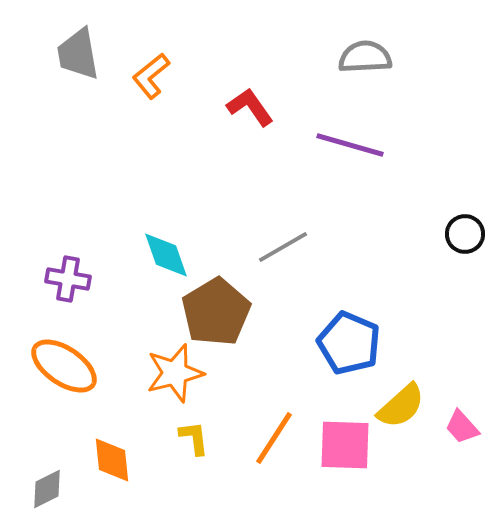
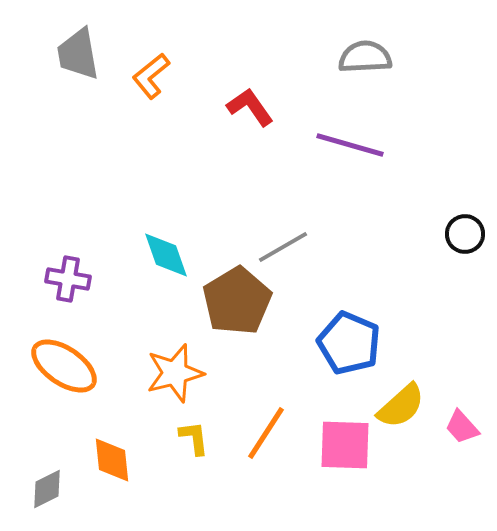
brown pentagon: moved 21 px right, 11 px up
orange line: moved 8 px left, 5 px up
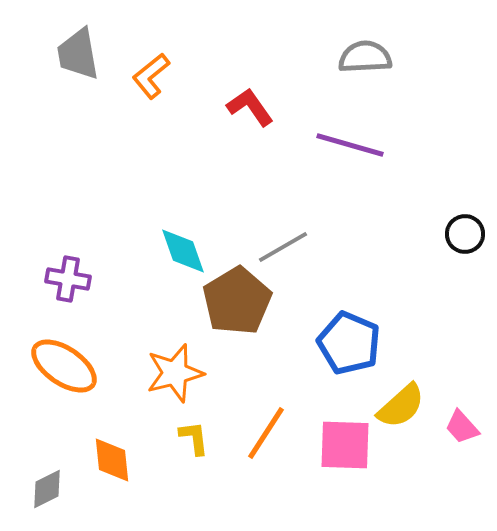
cyan diamond: moved 17 px right, 4 px up
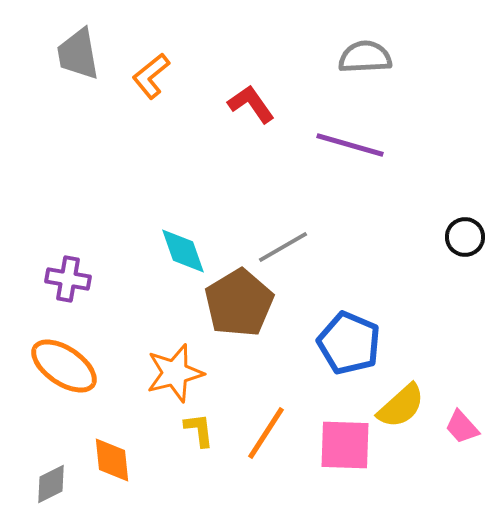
red L-shape: moved 1 px right, 3 px up
black circle: moved 3 px down
brown pentagon: moved 2 px right, 2 px down
yellow L-shape: moved 5 px right, 8 px up
gray diamond: moved 4 px right, 5 px up
